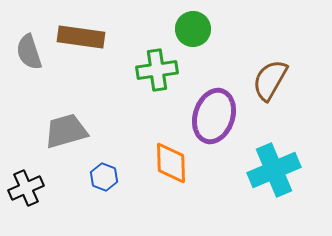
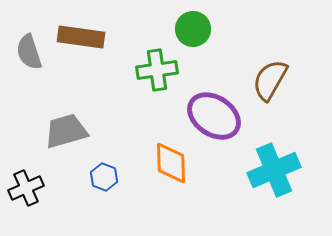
purple ellipse: rotated 74 degrees counterclockwise
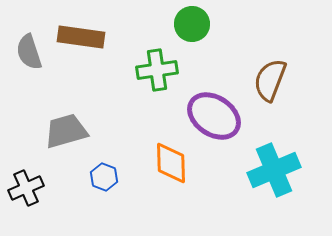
green circle: moved 1 px left, 5 px up
brown semicircle: rotated 9 degrees counterclockwise
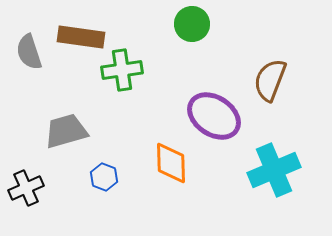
green cross: moved 35 px left
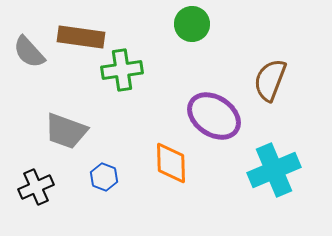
gray semicircle: rotated 24 degrees counterclockwise
gray trapezoid: rotated 144 degrees counterclockwise
black cross: moved 10 px right, 1 px up
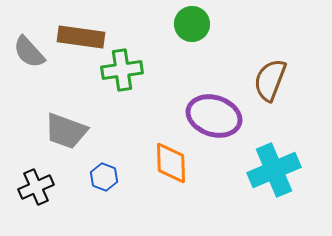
purple ellipse: rotated 16 degrees counterclockwise
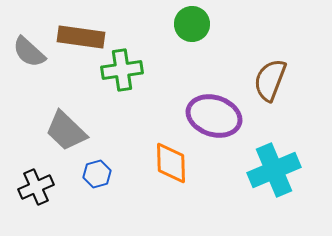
gray semicircle: rotated 6 degrees counterclockwise
gray trapezoid: rotated 24 degrees clockwise
blue hexagon: moved 7 px left, 3 px up; rotated 24 degrees clockwise
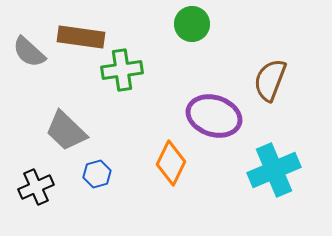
orange diamond: rotated 27 degrees clockwise
